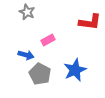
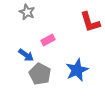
red L-shape: rotated 65 degrees clockwise
blue arrow: rotated 21 degrees clockwise
blue star: moved 2 px right
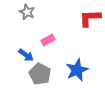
red L-shape: moved 4 px up; rotated 105 degrees clockwise
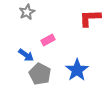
gray star: rotated 21 degrees clockwise
blue star: rotated 10 degrees counterclockwise
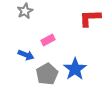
gray star: moved 2 px left, 1 px up
blue arrow: rotated 14 degrees counterclockwise
blue star: moved 2 px left, 1 px up
gray pentagon: moved 7 px right; rotated 15 degrees clockwise
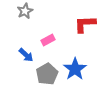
red L-shape: moved 5 px left, 6 px down
blue arrow: rotated 21 degrees clockwise
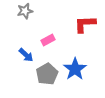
gray star: rotated 14 degrees clockwise
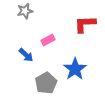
gray pentagon: moved 1 px left, 9 px down
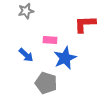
gray star: moved 1 px right
pink rectangle: moved 2 px right; rotated 32 degrees clockwise
blue star: moved 10 px left, 11 px up; rotated 10 degrees clockwise
gray pentagon: rotated 25 degrees counterclockwise
